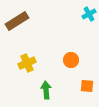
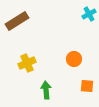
orange circle: moved 3 px right, 1 px up
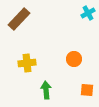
cyan cross: moved 1 px left, 1 px up
brown rectangle: moved 2 px right, 2 px up; rotated 15 degrees counterclockwise
yellow cross: rotated 18 degrees clockwise
orange square: moved 4 px down
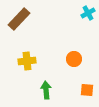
yellow cross: moved 2 px up
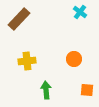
cyan cross: moved 8 px left, 1 px up; rotated 24 degrees counterclockwise
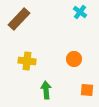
yellow cross: rotated 12 degrees clockwise
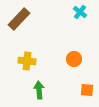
green arrow: moved 7 px left
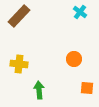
brown rectangle: moved 3 px up
yellow cross: moved 8 px left, 3 px down
orange square: moved 2 px up
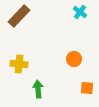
green arrow: moved 1 px left, 1 px up
